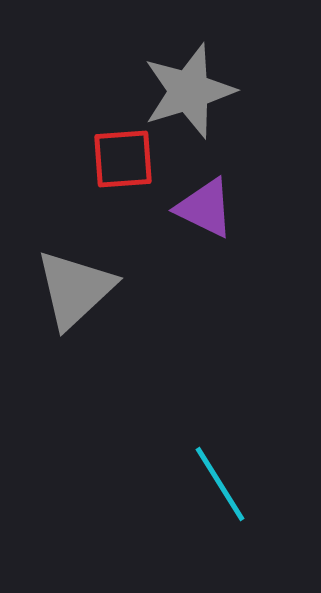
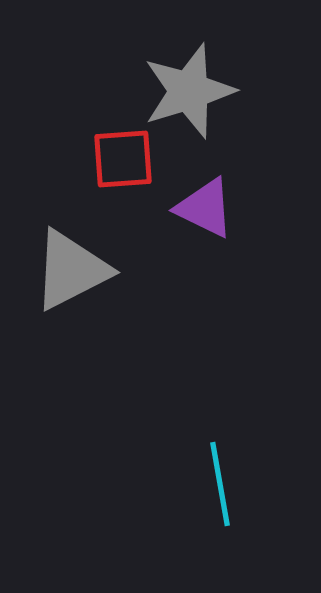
gray triangle: moved 4 px left, 19 px up; rotated 16 degrees clockwise
cyan line: rotated 22 degrees clockwise
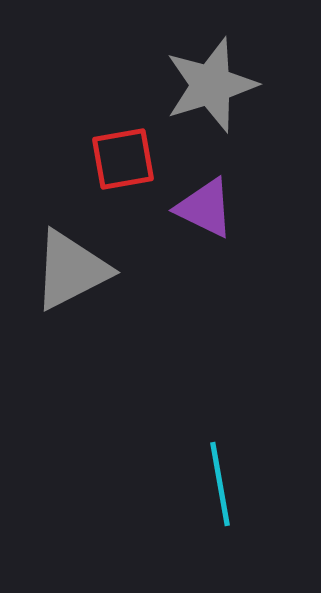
gray star: moved 22 px right, 6 px up
red square: rotated 6 degrees counterclockwise
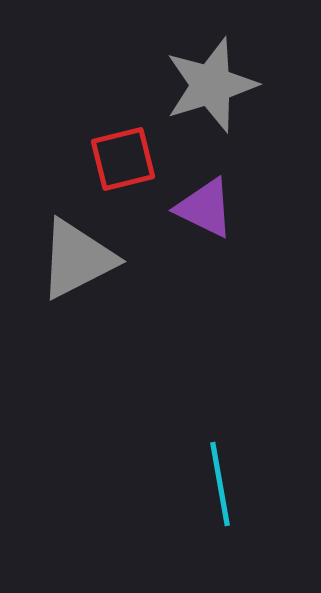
red square: rotated 4 degrees counterclockwise
gray triangle: moved 6 px right, 11 px up
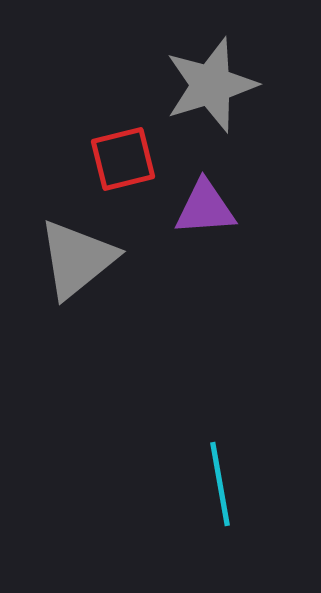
purple triangle: rotated 30 degrees counterclockwise
gray triangle: rotated 12 degrees counterclockwise
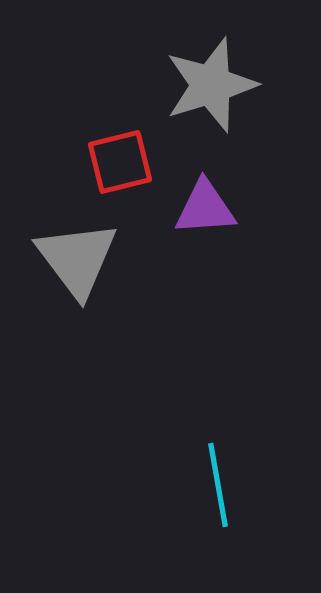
red square: moved 3 px left, 3 px down
gray triangle: rotated 28 degrees counterclockwise
cyan line: moved 2 px left, 1 px down
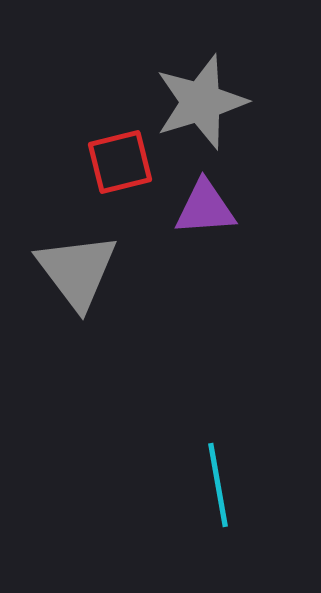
gray star: moved 10 px left, 17 px down
gray triangle: moved 12 px down
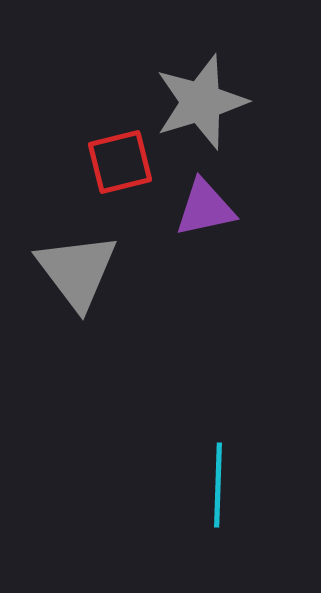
purple triangle: rotated 8 degrees counterclockwise
cyan line: rotated 12 degrees clockwise
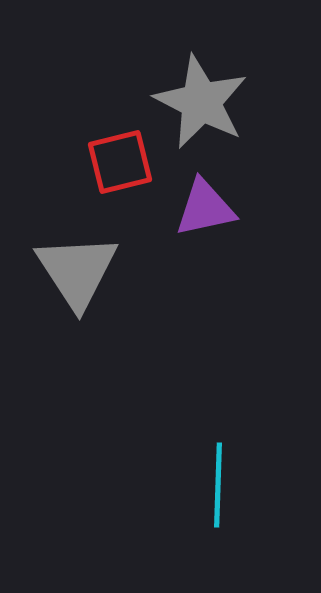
gray star: rotated 28 degrees counterclockwise
gray triangle: rotated 4 degrees clockwise
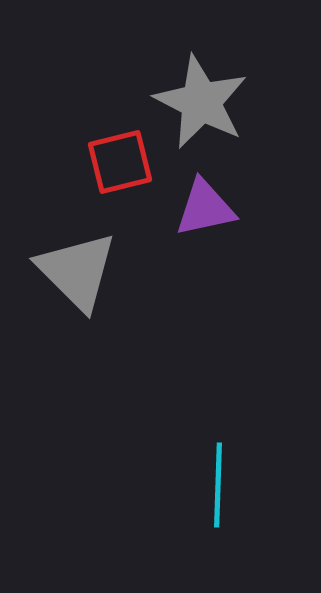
gray triangle: rotated 12 degrees counterclockwise
